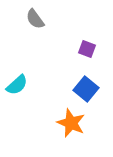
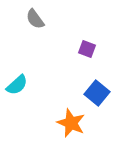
blue square: moved 11 px right, 4 px down
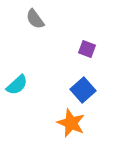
blue square: moved 14 px left, 3 px up; rotated 10 degrees clockwise
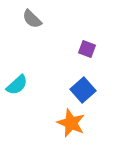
gray semicircle: moved 3 px left; rotated 10 degrees counterclockwise
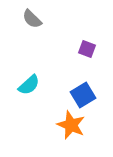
cyan semicircle: moved 12 px right
blue square: moved 5 px down; rotated 10 degrees clockwise
orange star: moved 2 px down
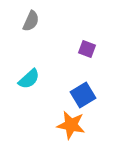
gray semicircle: moved 1 px left, 2 px down; rotated 110 degrees counterclockwise
cyan semicircle: moved 6 px up
orange star: rotated 12 degrees counterclockwise
